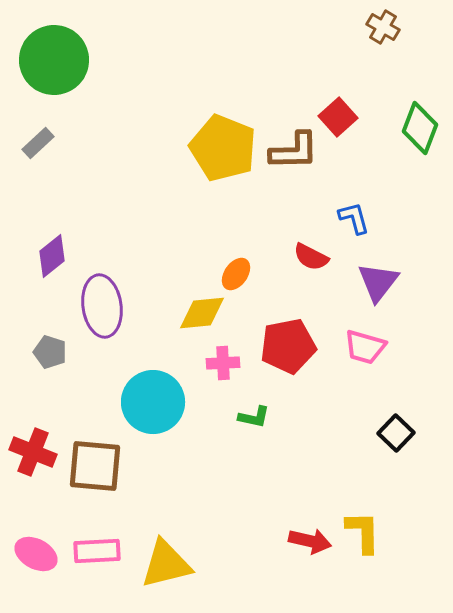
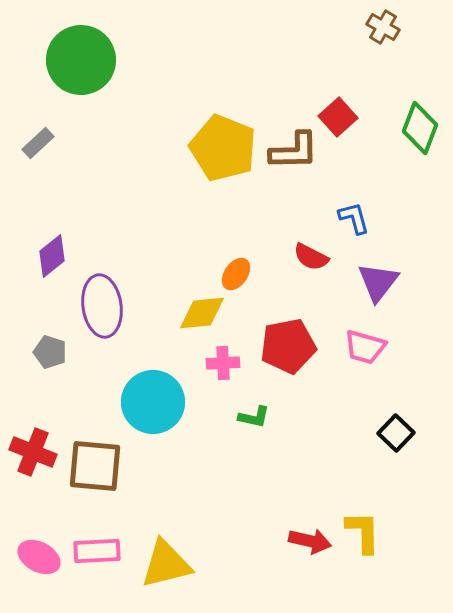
green circle: moved 27 px right
pink ellipse: moved 3 px right, 3 px down
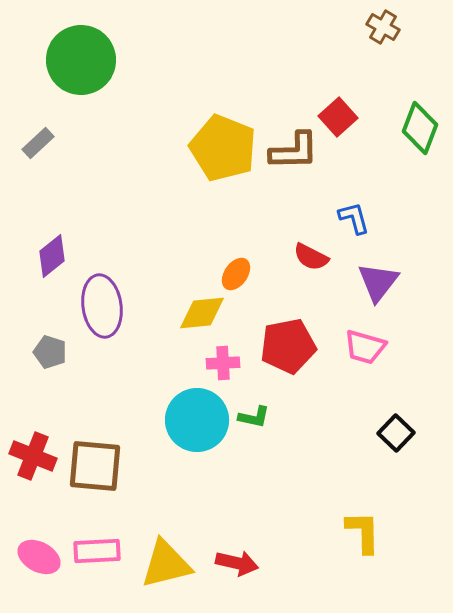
cyan circle: moved 44 px right, 18 px down
red cross: moved 4 px down
red arrow: moved 73 px left, 22 px down
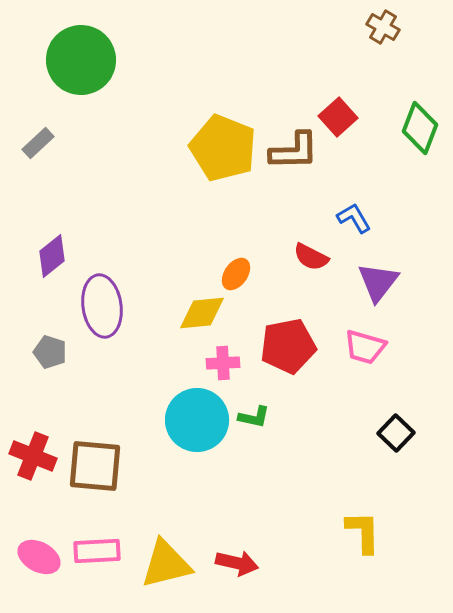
blue L-shape: rotated 15 degrees counterclockwise
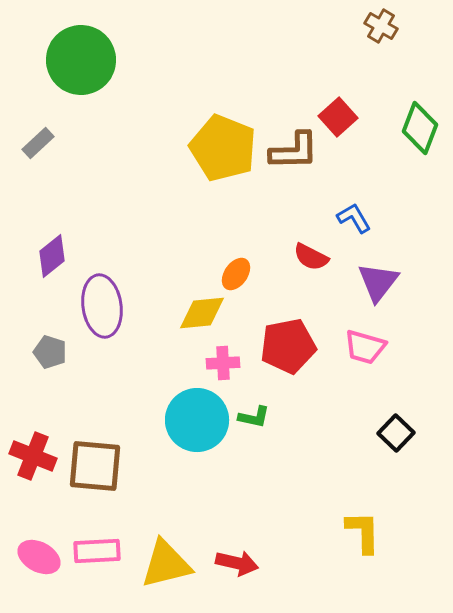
brown cross: moved 2 px left, 1 px up
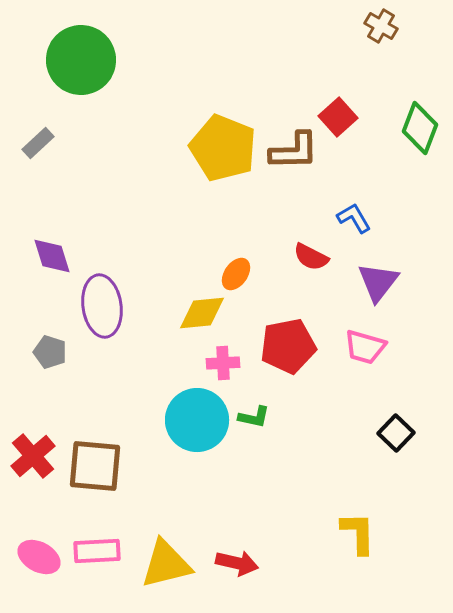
purple diamond: rotated 69 degrees counterclockwise
red cross: rotated 27 degrees clockwise
yellow L-shape: moved 5 px left, 1 px down
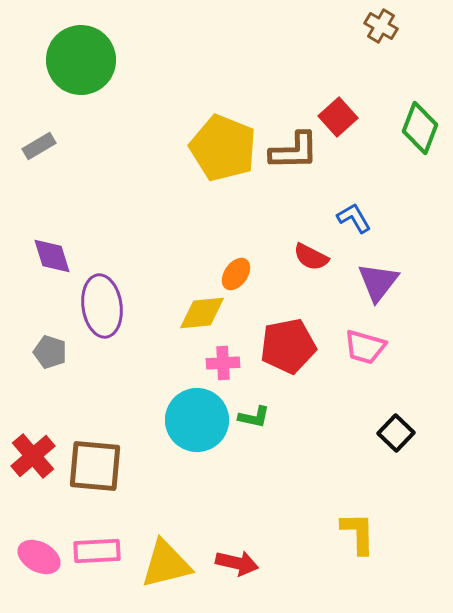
gray rectangle: moved 1 px right, 3 px down; rotated 12 degrees clockwise
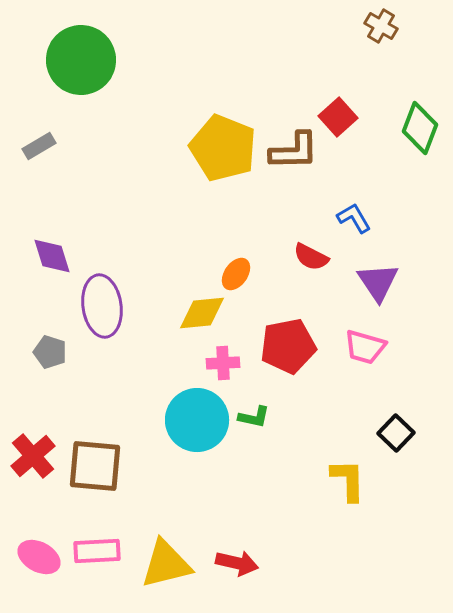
purple triangle: rotated 12 degrees counterclockwise
yellow L-shape: moved 10 px left, 53 px up
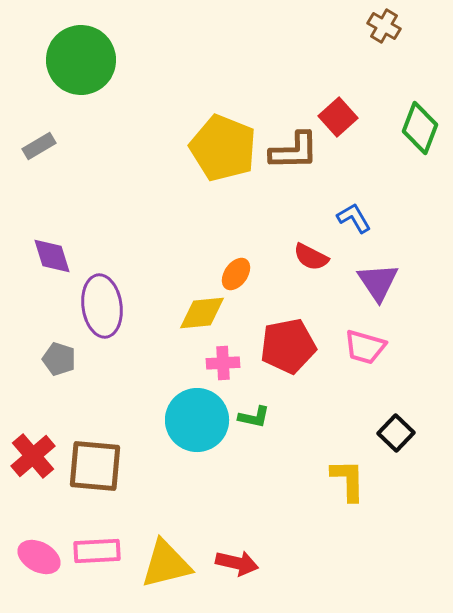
brown cross: moved 3 px right
gray pentagon: moved 9 px right, 7 px down
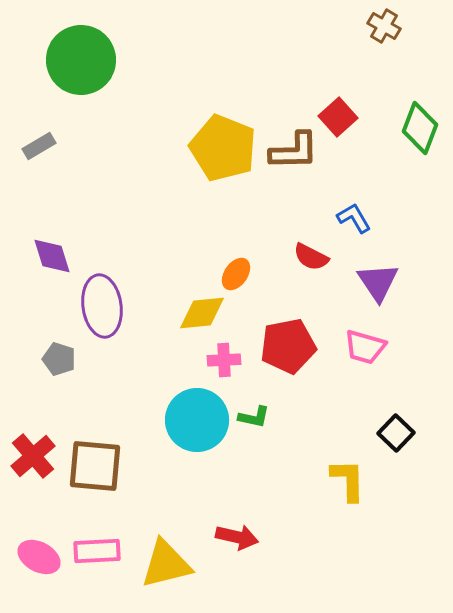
pink cross: moved 1 px right, 3 px up
red arrow: moved 26 px up
